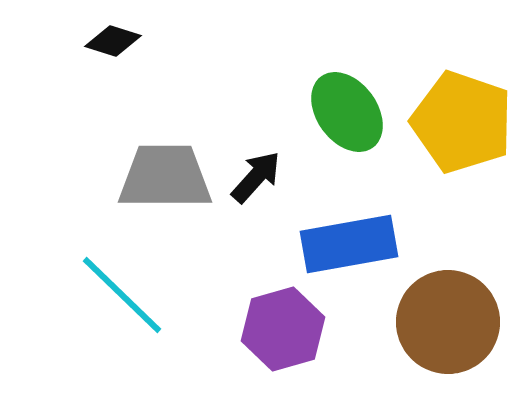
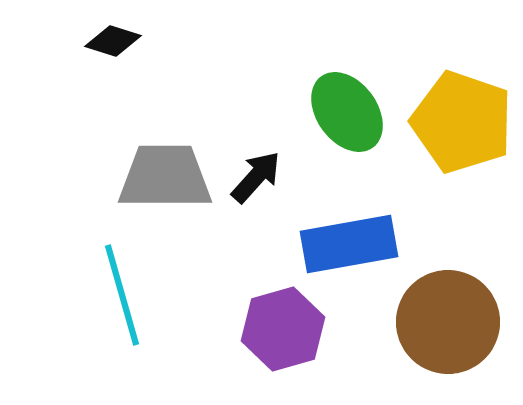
cyan line: rotated 30 degrees clockwise
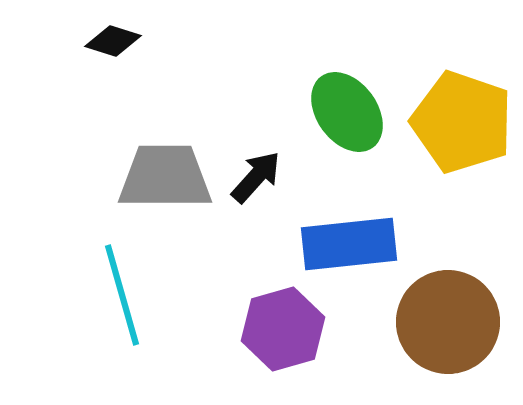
blue rectangle: rotated 4 degrees clockwise
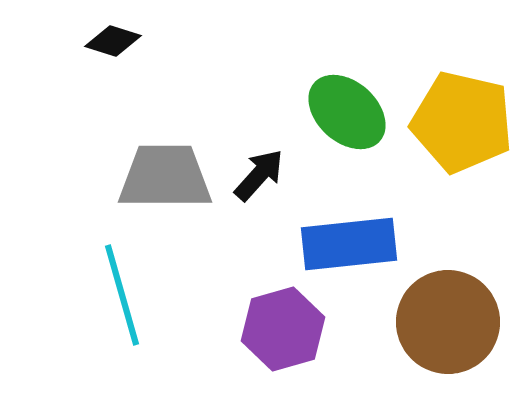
green ellipse: rotated 12 degrees counterclockwise
yellow pentagon: rotated 6 degrees counterclockwise
black arrow: moved 3 px right, 2 px up
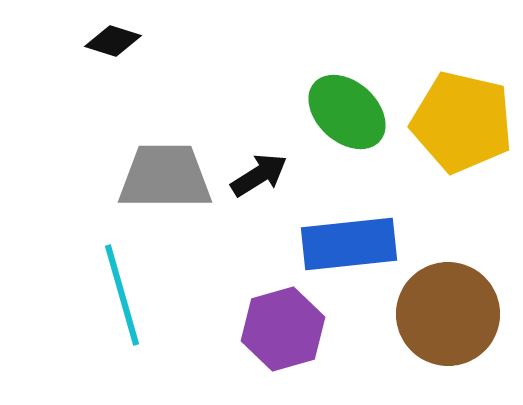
black arrow: rotated 16 degrees clockwise
brown circle: moved 8 px up
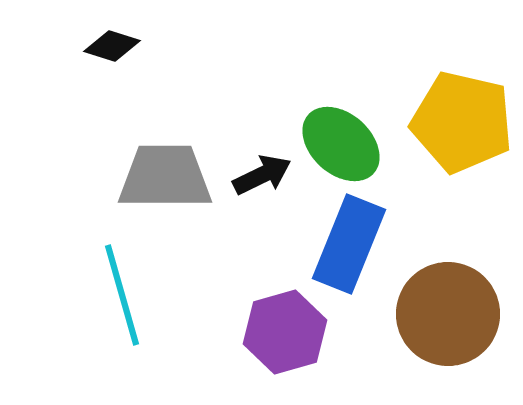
black diamond: moved 1 px left, 5 px down
green ellipse: moved 6 px left, 32 px down
black arrow: moved 3 px right; rotated 6 degrees clockwise
blue rectangle: rotated 62 degrees counterclockwise
purple hexagon: moved 2 px right, 3 px down
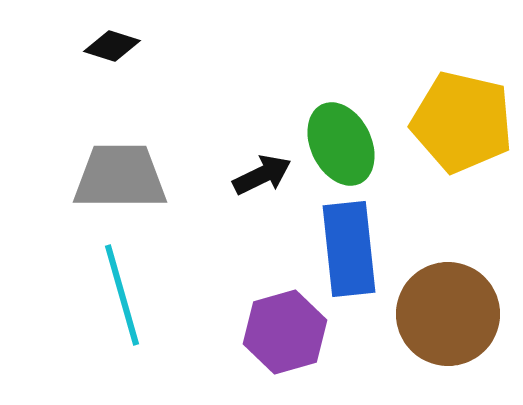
green ellipse: rotated 22 degrees clockwise
gray trapezoid: moved 45 px left
blue rectangle: moved 5 px down; rotated 28 degrees counterclockwise
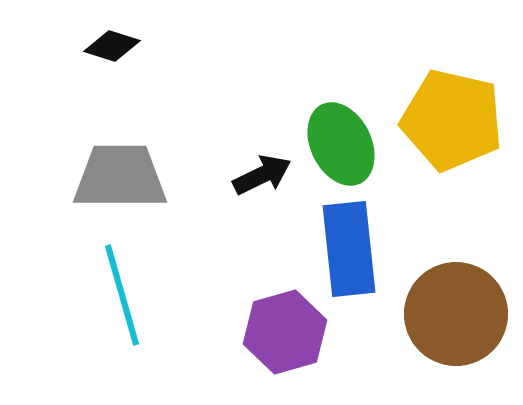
yellow pentagon: moved 10 px left, 2 px up
brown circle: moved 8 px right
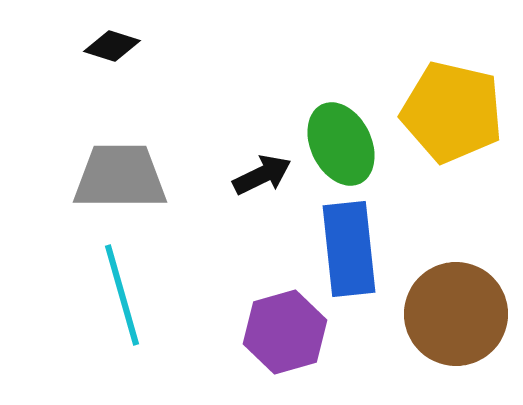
yellow pentagon: moved 8 px up
